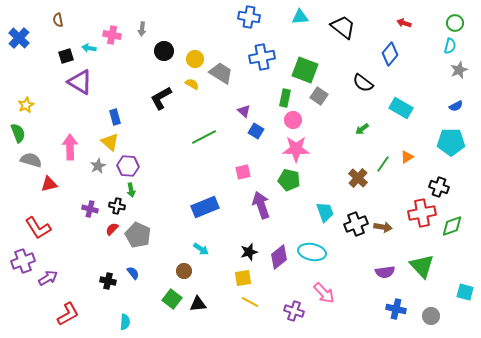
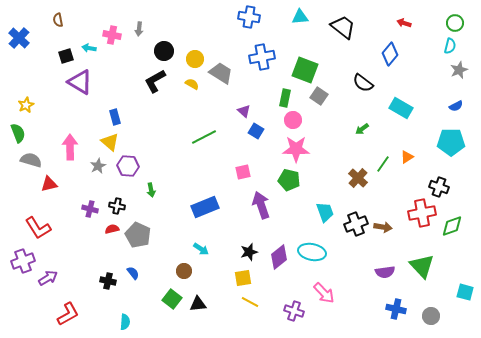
gray arrow at (142, 29): moved 3 px left
black L-shape at (161, 98): moved 6 px left, 17 px up
green arrow at (131, 190): moved 20 px right
red semicircle at (112, 229): rotated 32 degrees clockwise
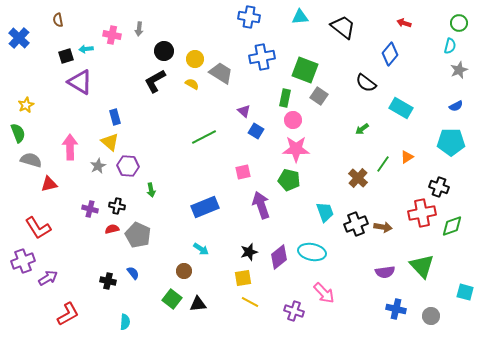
green circle at (455, 23): moved 4 px right
cyan arrow at (89, 48): moved 3 px left, 1 px down; rotated 16 degrees counterclockwise
black semicircle at (363, 83): moved 3 px right
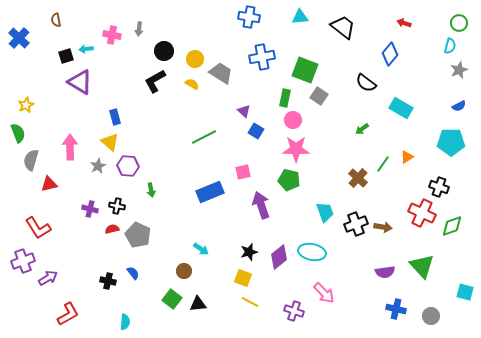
brown semicircle at (58, 20): moved 2 px left
blue semicircle at (456, 106): moved 3 px right
gray semicircle at (31, 160): rotated 90 degrees counterclockwise
blue rectangle at (205, 207): moved 5 px right, 15 px up
red cross at (422, 213): rotated 36 degrees clockwise
yellow square at (243, 278): rotated 30 degrees clockwise
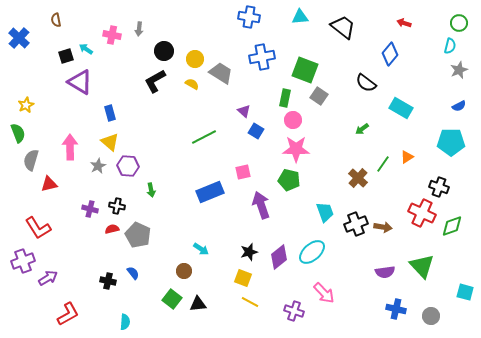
cyan arrow at (86, 49): rotated 40 degrees clockwise
blue rectangle at (115, 117): moved 5 px left, 4 px up
cyan ellipse at (312, 252): rotated 52 degrees counterclockwise
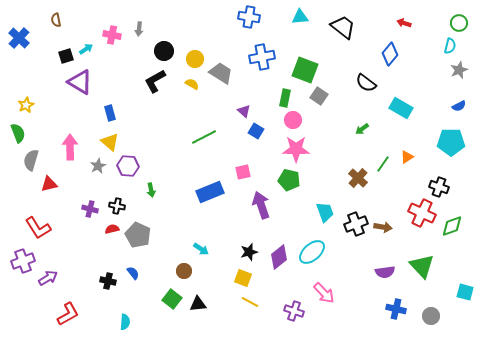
cyan arrow at (86, 49): rotated 112 degrees clockwise
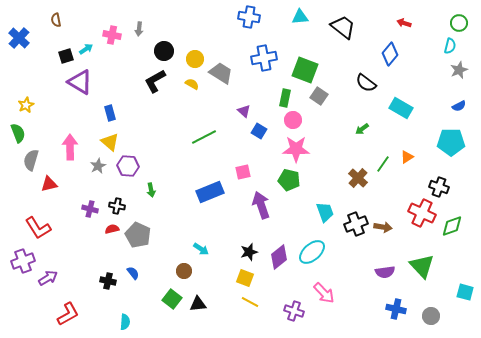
blue cross at (262, 57): moved 2 px right, 1 px down
blue square at (256, 131): moved 3 px right
yellow square at (243, 278): moved 2 px right
